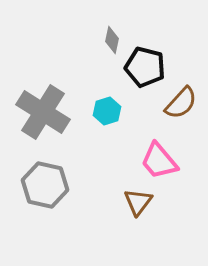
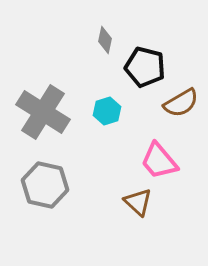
gray diamond: moved 7 px left
brown semicircle: rotated 18 degrees clockwise
brown triangle: rotated 24 degrees counterclockwise
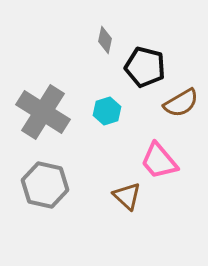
brown triangle: moved 11 px left, 6 px up
